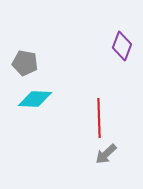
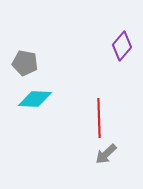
purple diamond: rotated 20 degrees clockwise
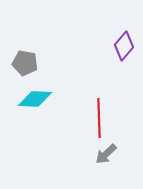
purple diamond: moved 2 px right
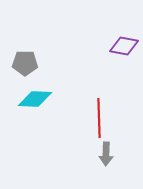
purple diamond: rotated 60 degrees clockwise
gray pentagon: rotated 10 degrees counterclockwise
gray arrow: rotated 45 degrees counterclockwise
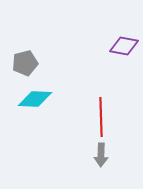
gray pentagon: rotated 15 degrees counterclockwise
red line: moved 2 px right, 1 px up
gray arrow: moved 5 px left, 1 px down
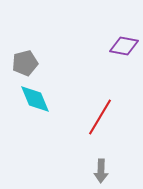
cyan diamond: rotated 64 degrees clockwise
red line: moved 1 px left; rotated 33 degrees clockwise
gray arrow: moved 16 px down
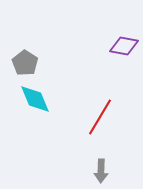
gray pentagon: rotated 25 degrees counterclockwise
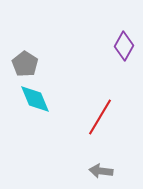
purple diamond: rotated 72 degrees counterclockwise
gray pentagon: moved 1 px down
gray arrow: rotated 95 degrees clockwise
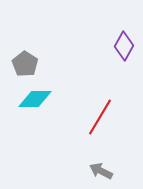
cyan diamond: rotated 68 degrees counterclockwise
gray arrow: rotated 20 degrees clockwise
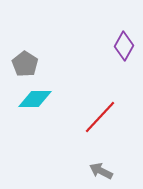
red line: rotated 12 degrees clockwise
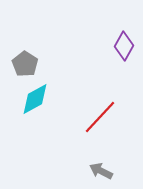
cyan diamond: rotated 28 degrees counterclockwise
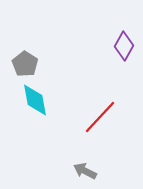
cyan diamond: moved 1 px down; rotated 72 degrees counterclockwise
gray arrow: moved 16 px left
